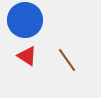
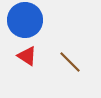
brown line: moved 3 px right, 2 px down; rotated 10 degrees counterclockwise
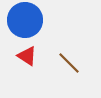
brown line: moved 1 px left, 1 px down
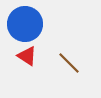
blue circle: moved 4 px down
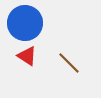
blue circle: moved 1 px up
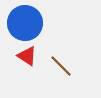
brown line: moved 8 px left, 3 px down
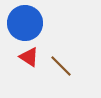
red triangle: moved 2 px right, 1 px down
